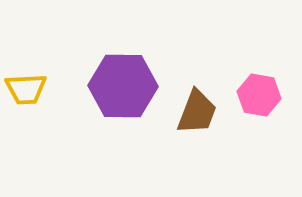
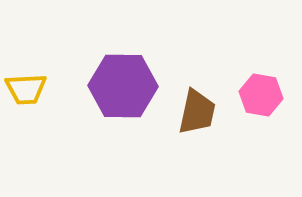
pink hexagon: moved 2 px right
brown trapezoid: rotated 9 degrees counterclockwise
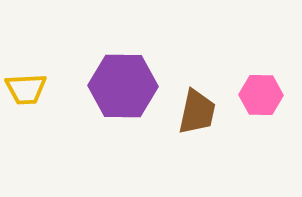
pink hexagon: rotated 9 degrees counterclockwise
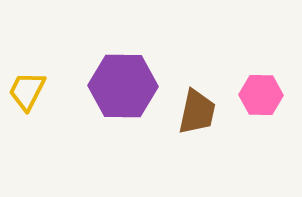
yellow trapezoid: moved 1 px right, 2 px down; rotated 120 degrees clockwise
